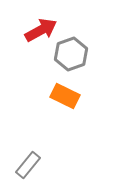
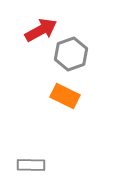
gray rectangle: moved 3 px right; rotated 52 degrees clockwise
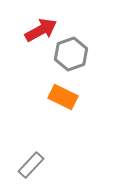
orange rectangle: moved 2 px left, 1 px down
gray rectangle: rotated 48 degrees counterclockwise
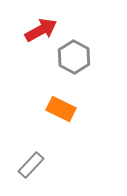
gray hexagon: moved 3 px right, 3 px down; rotated 12 degrees counterclockwise
orange rectangle: moved 2 px left, 12 px down
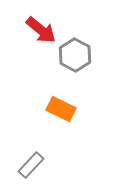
red arrow: rotated 68 degrees clockwise
gray hexagon: moved 1 px right, 2 px up
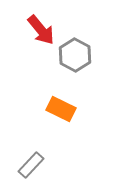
red arrow: rotated 12 degrees clockwise
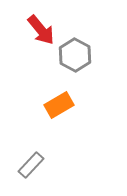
orange rectangle: moved 2 px left, 4 px up; rotated 56 degrees counterclockwise
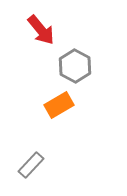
gray hexagon: moved 11 px down
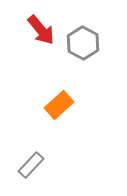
gray hexagon: moved 8 px right, 23 px up
orange rectangle: rotated 12 degrees counterclockwise
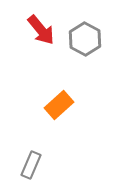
gray hexagon: moved 2 px right, 4 px up
gray rectangle: rotated 20 degrees counterclockwise
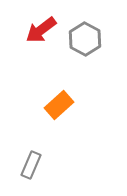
red arrow: rotated 92 degrees clockwise
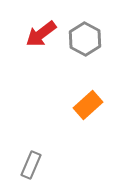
red arrow: moved 4 px down
orange rectangle: moved 29 px right
